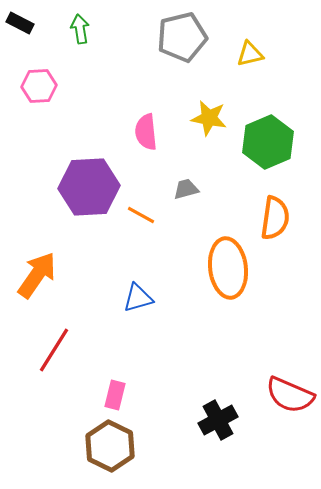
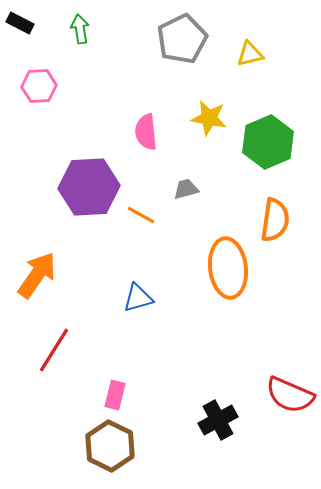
gray pentagon: moved 2 px down; rotated 12 degrees counterclockwise
orange semicircle: moved 2 px down
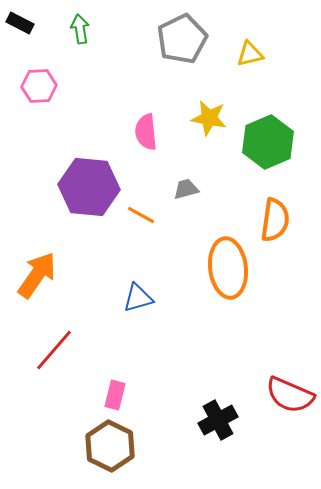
purple hexagon: rotated 8 degrees clockwise
red line: rotated 9 degrees clockwise
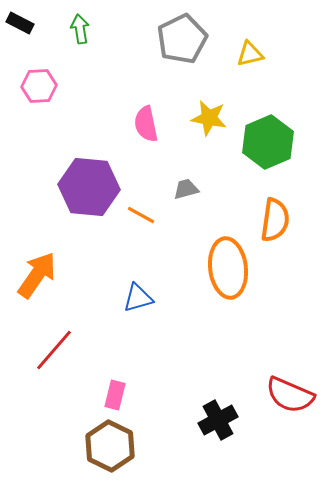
pink semicircle: moved 8 px up; rotated 6 degrees counterclockwise
